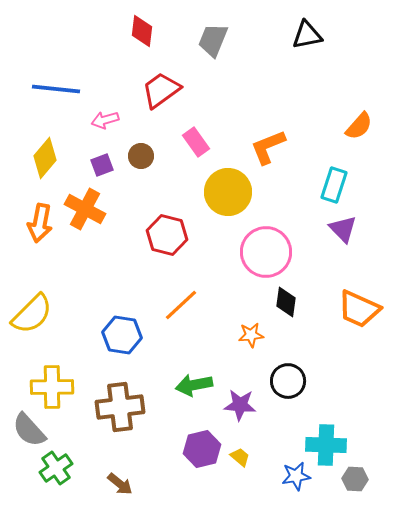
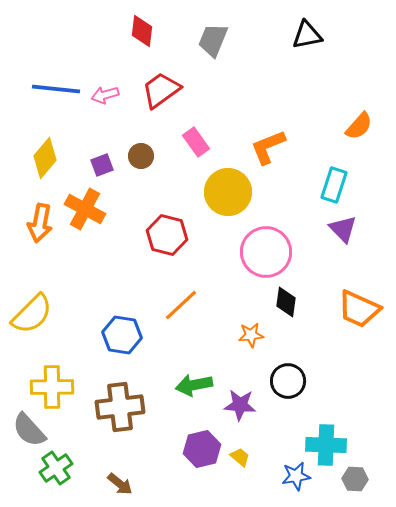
pink arrow: moved 25 px up
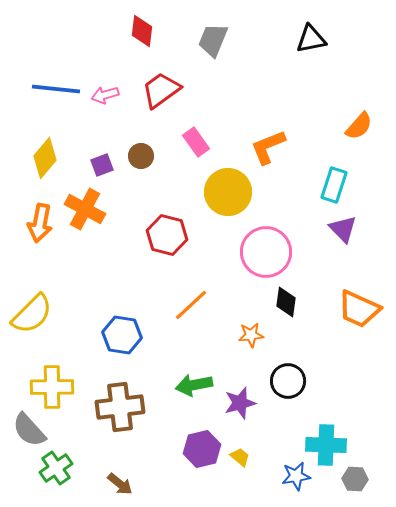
black triangle: moved 4 px right, 4 px down
orange line: moved 10 px right
purple star: moved 2 px up; rotated 20 degrees counterclockwise
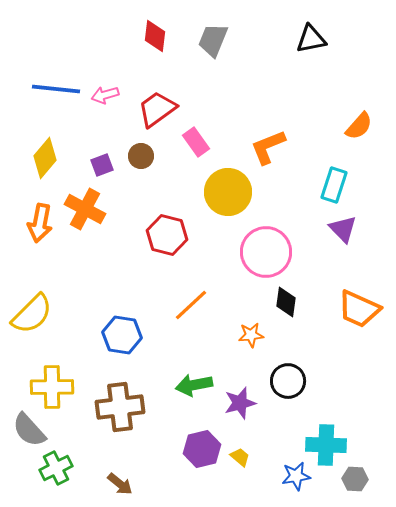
red diamond: moved 13 px right, 5 px down
red trapezoid: moved 4 px left, 19 px down
green cross: rotated 8 degrees clockwise
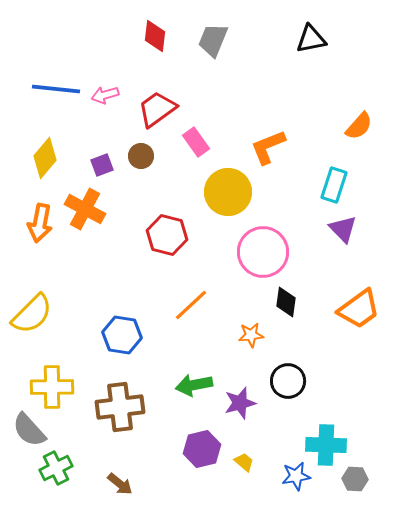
pink circle: moved 3 px left
orange trapezoid: rotated 60 degrees counterclockwise
yellow trapezoid: moved 4 px right, 5 px down
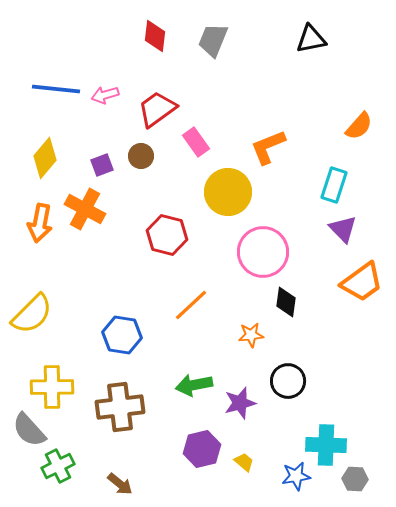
orange trapezoid: moved 3 px right, 27 px up
green cross: moved 2 px right, 2 px up
